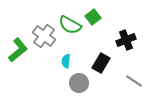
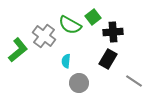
black cross: moved 13 px left, 8 px up; rotated 18 degrees clockwise
black rectangle: moved 7 px right, 4 px up
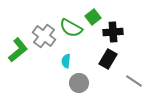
green semicircle: moved 1 px right, 3 px down
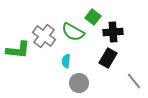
green square: rotated 14 degrees counterclockwise
green semicircle: moved 2 px right, 4 px down
green L-shape: rotated 45 degrees clockwise
black rectangle: moved 1 px up
gray line: rotated 18 degrees clockwise
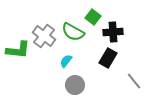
cyan semicircle: rotated 32 degrees clockwise
gray circle: moved 4 px left, 2 px down
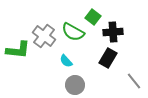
cyan semicircle: rotated 80 degrees counterclockwise
